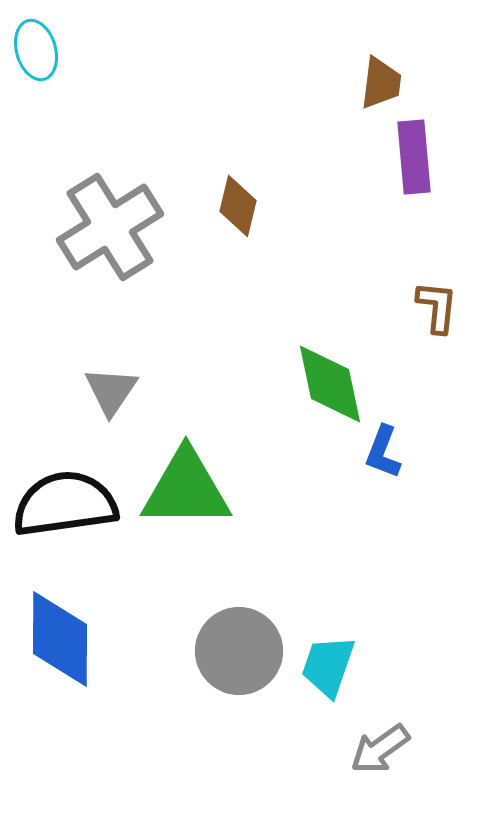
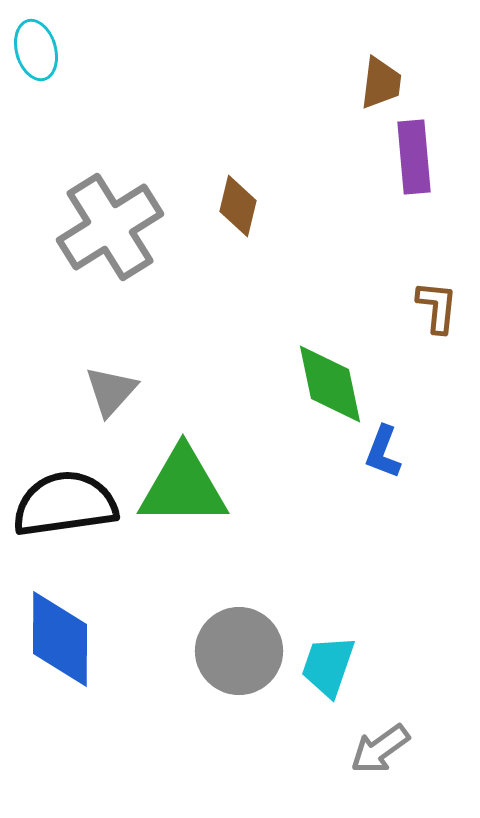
gray triangle: rotated 8 degrees clockwise
green triangle: moved 3 px left, 2 px up
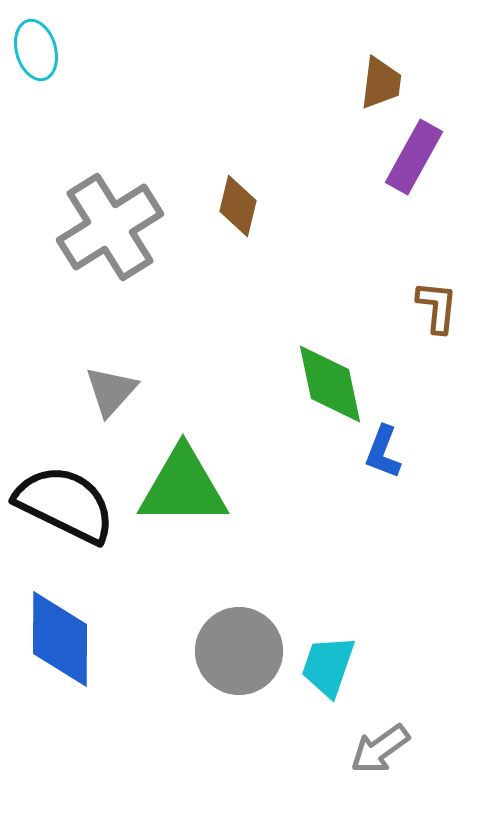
purple rectangle: rotated 34 degrees clockwise
black semicircle: rotated 34 degrees clockwise
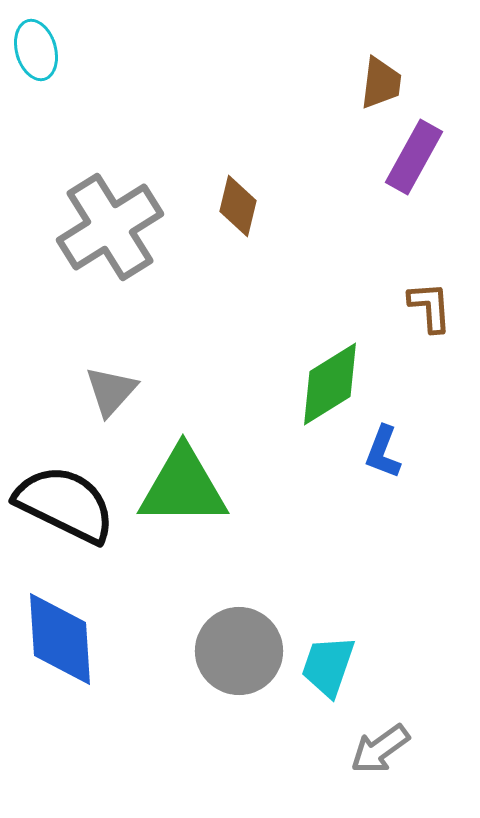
brown L-shape: moved 7 px left; rotated 10 degrees counterclockwise
green diamond: rotated 70 degrees clockwise
blue diamond: rotated 4 degrees counterclockwise
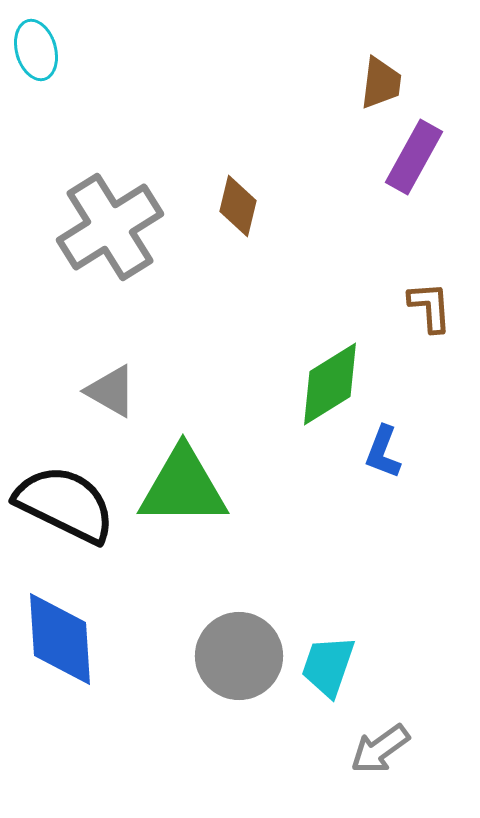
gray triangle: rotated 42 degrees counterclockwise
gray circle: moved 5 px down
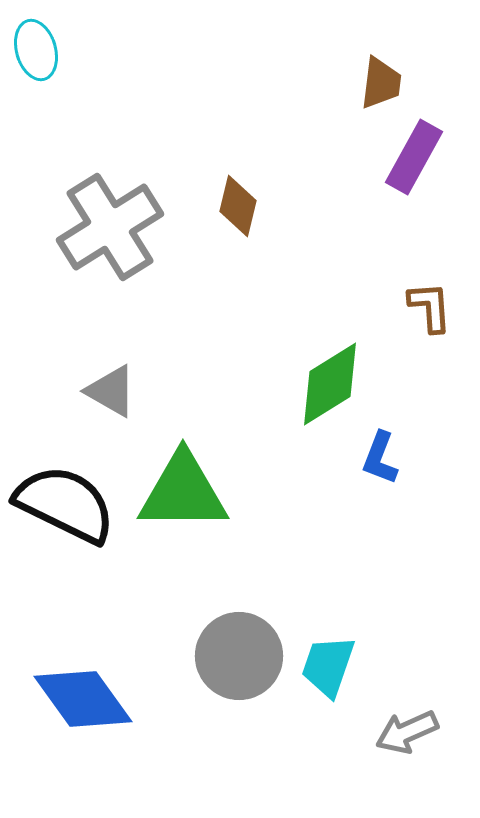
blue L-shape: moved 3 px left, 6 px down
green triangle: moved 5 px down
blue diamond: moved 23 px right, 60 px down; rotated 32 degrees counterclockwise
gray arrow: moved 27 px right, 17 px up; rotated 12 degrees clockwise
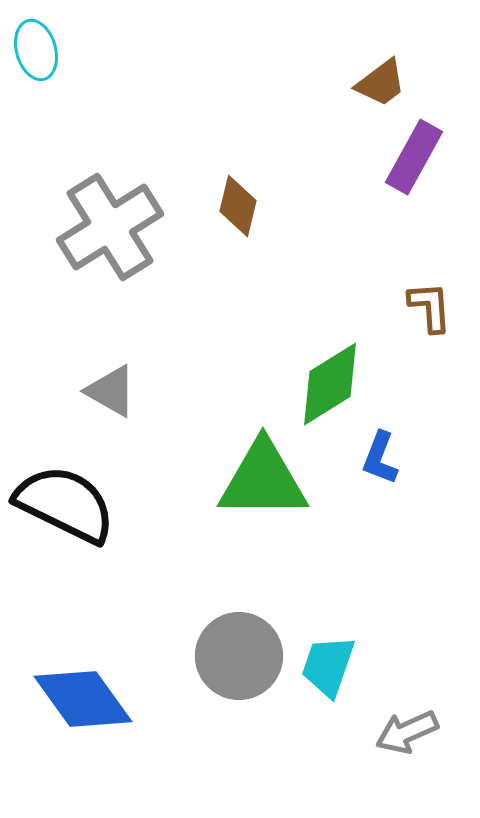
brown trapezoid: rotated 46 degrees clockwise
green triangle: moved 80 px right, 12 px up
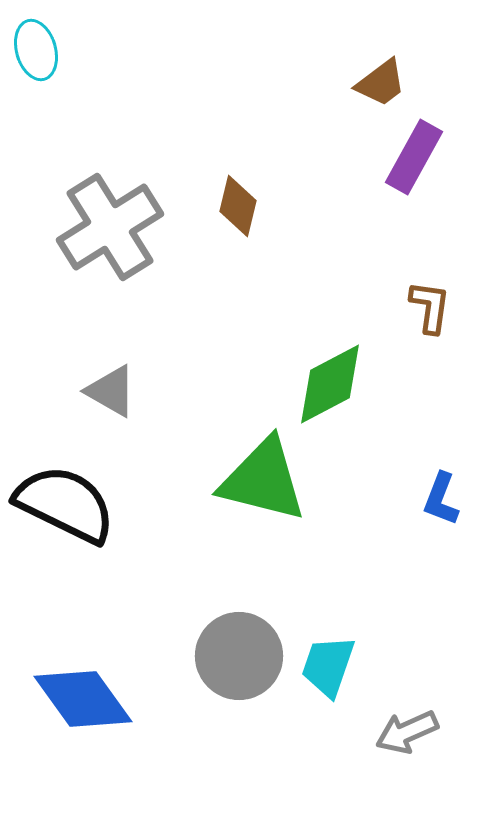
brown L-shape: rotated 12 degrees clockwise
green diamond: rotated 4 degrees clockwise
blue L-shape: moved 61 px right, 41 px down
green triangle: rotated 14 degrees clockwise
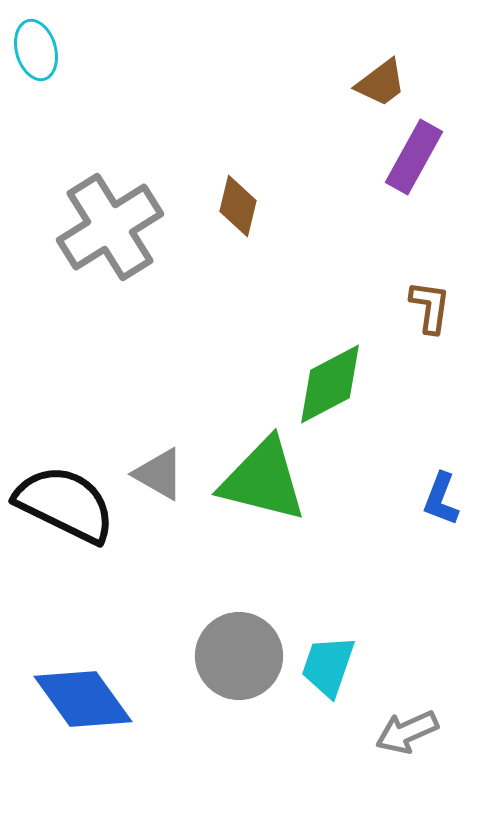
gray triangle: moved 48 px right, 83 px down
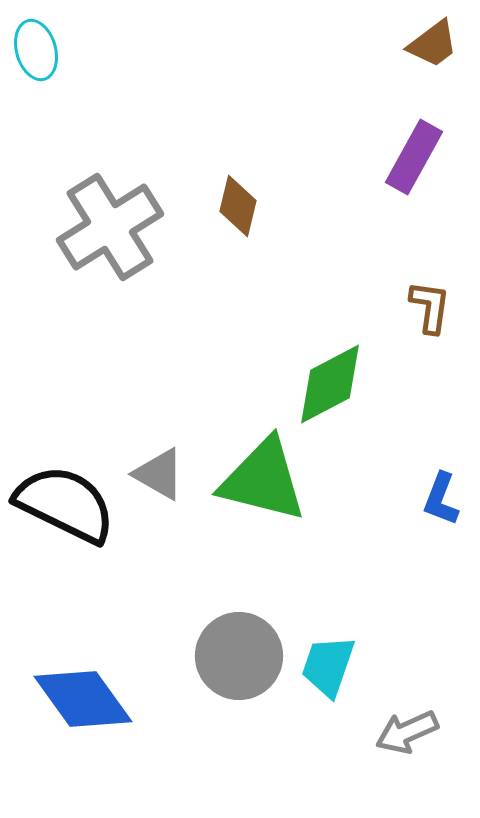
brown trapezoid: moved 52 px right, 39 px up
